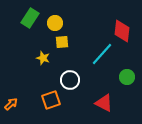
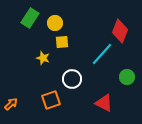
red diamond: moved 2 px left; rotated 15 degrees clockwise
white circle: moved 2 px right, 1 px up
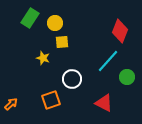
cyan line: moved 6 px right, 7 px down
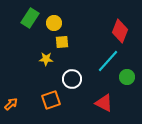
yellow circle: moved 1 px left
yellow star: moved 3 px right, 1 px down; rotated 16 degrees counterclockwise
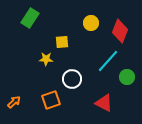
yellow circle: moved 37 px right
orange arrow: moved 3 px right, 2 px up
